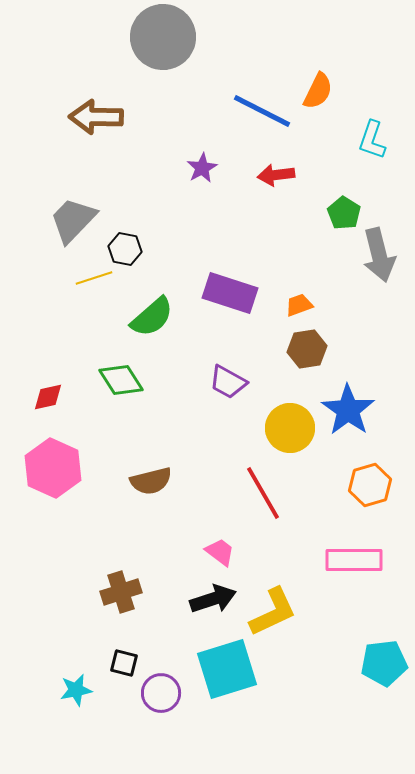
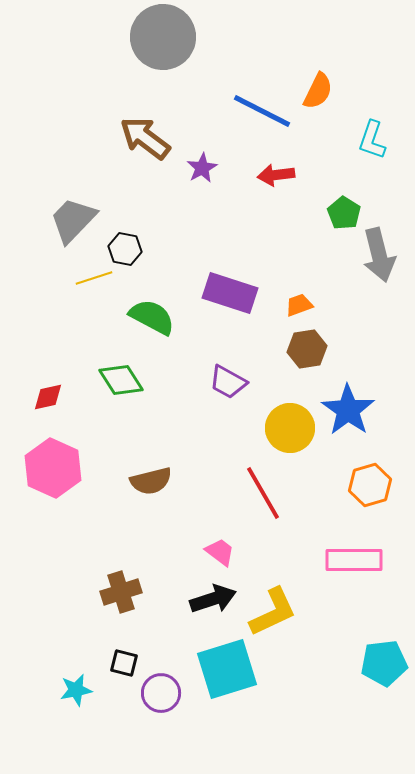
brown arrow: moved 49 px right, 21 px down; rotated 36 degrees clockwise
green semicircle: rotated 111 degrees counterclockwise
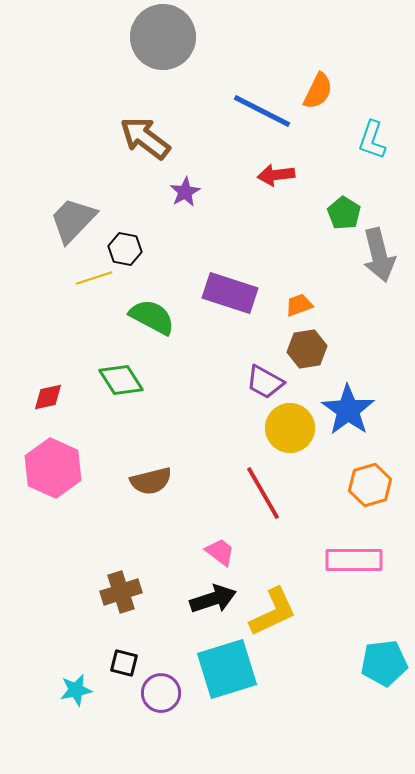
purple star: moved 17 px left, 24 px down
purple trapezoid: moved 37 px right
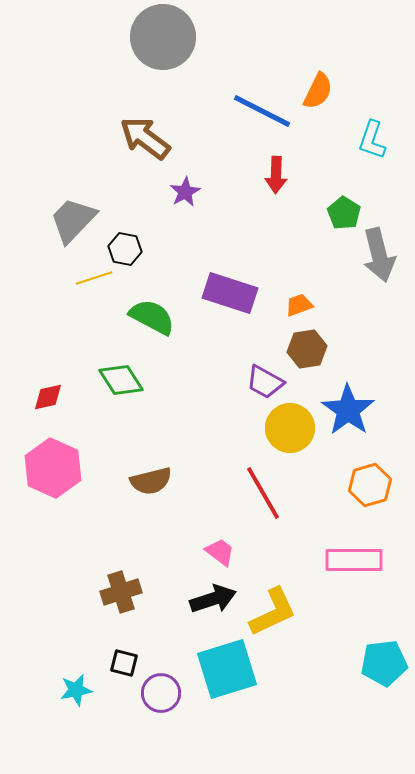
red arrow: rotated 81 degrees counterclockwise
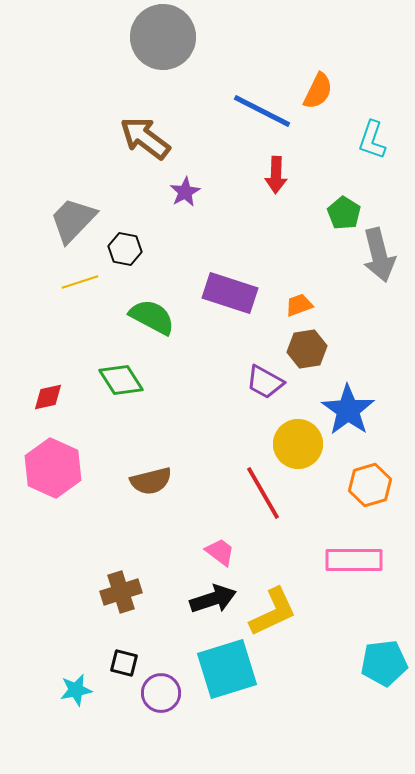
yellow line: moved 14 px left, 4 px down
yellow circle: moved 8 px right, 16 px down
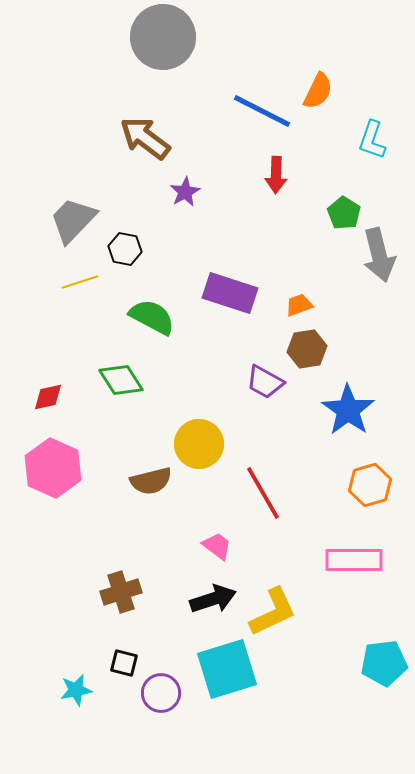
yellow circle: moved 99 px left
pink trapezoid: moved 3 px left, 6 px up
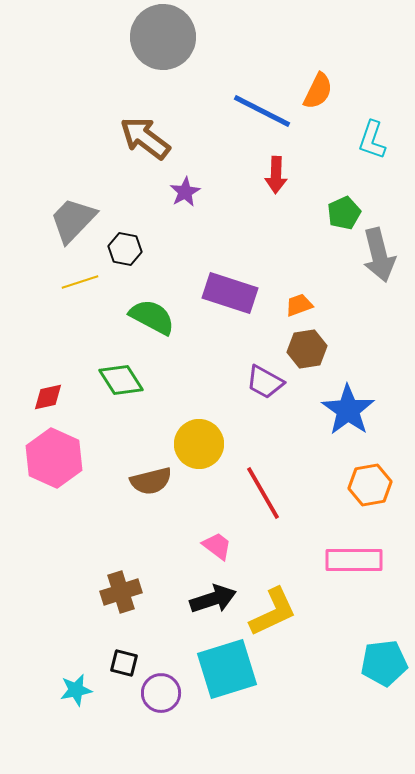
green pentagon: rotated 16 degrees clockwise
pink hexagon: moved 1 px right, 10 px up
orange hexagon: rotated 6 degrees clockwise
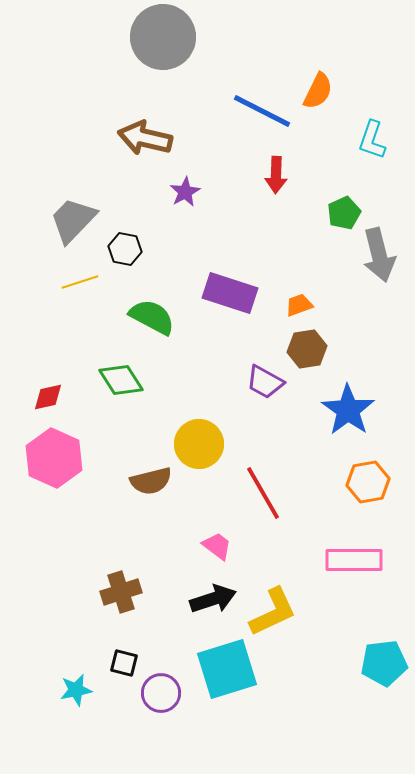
brown arrow: rotated 24 degrees counterclockwise
orange hexagon: moved 2 px left, 3 px up
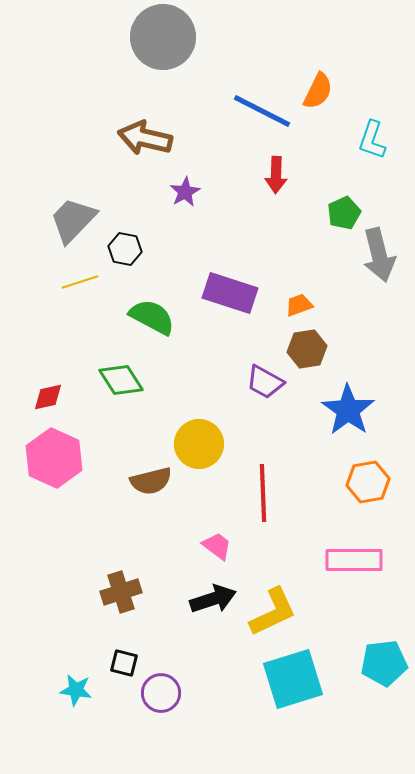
red line: rotated 28 degrees clockwise
cyan square: moved 66 px right, 10 px down
cyan star: rotated 20 degrees clockwise
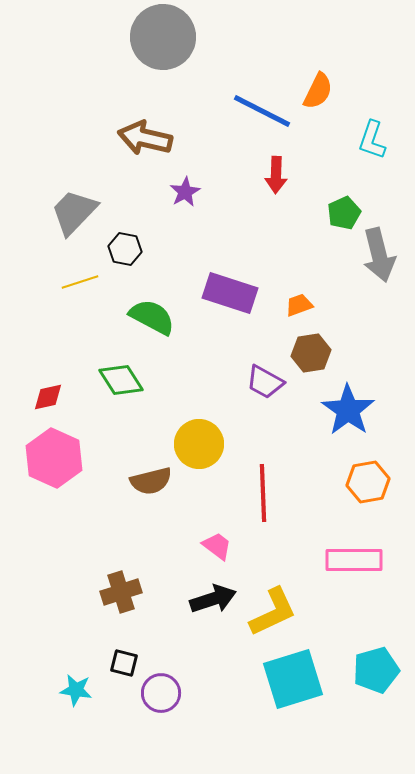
gray trapezoid: moved 1 px right, 8 px up
brown hexagon: moved 4 px right, 4 px down
cyan pentagon: moved 8 px left, 7 px down; rotated 9 degrees counterclockwise
